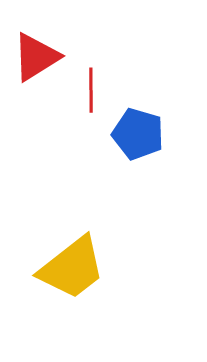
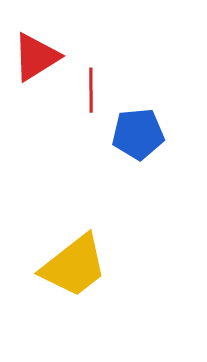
blue pentagon: rotated 21 degrees counterclockwise
yellow trapezoid: moved 2 px right, 2 px up
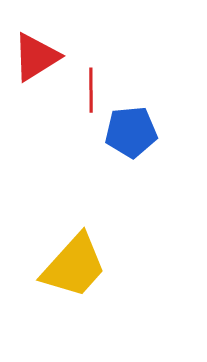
blue pentagon: moved 7 px left, 2 px up
yellow trapezoid: rotated 10 degrees counterclockwise
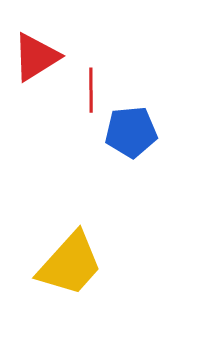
yellow trapezoid: moved 4 px left, 2 px up
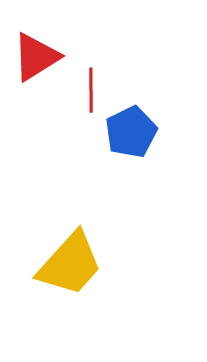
blue pentagon: rotated 21 degrees counterclockwise
